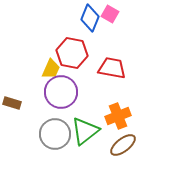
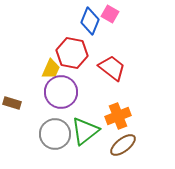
blue diamond: moved 3 px down
red trapezoid: rotated 28 degrees clockwise
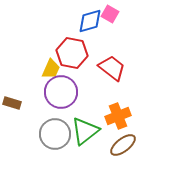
blue diamond: rotated 52 degrees clockwise
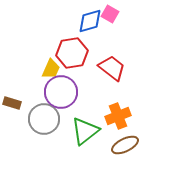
red hexagon: rotated 20 degrees counterclockwise
gray circle: moved 11 px left, 15 px up
brown ellipse: moved 2 px right; rotated 12 degrees clockwise
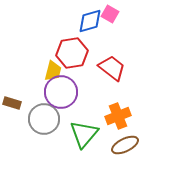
yellow trapezoid: moved 2 px right, 2 px down; rotated 10 degrees counterclockwise
green triangle: moved 1 px left, 3 px down; rotated 12 degrees counterclockwise
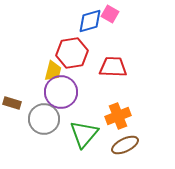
red trapezoid: moved 1 px right, 1 px up; rotated 36 degrees counterclockwise
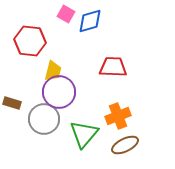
pink square: moved 44 px left
red hexagon: moved 42 px left, 12 px up; rotated 16 degrees clockwise
purple circle: moved 2 px left
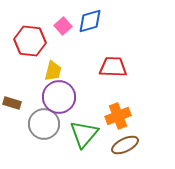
pink square: moved 3 px left, 12 px down; rotated 18 degrees clockwise
purple circle: moved 5 px down
gray circle: moved 5 px down
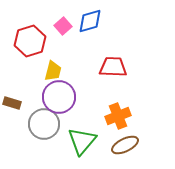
red hexagon: rotated 24 degrees counterclockwise
green triangle: moved 2 px left, 7 px down
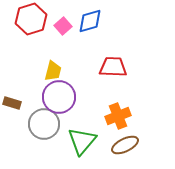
red hexagon: moved 1 px right, 22 px up
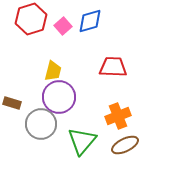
gray circle: moved 3 px left
